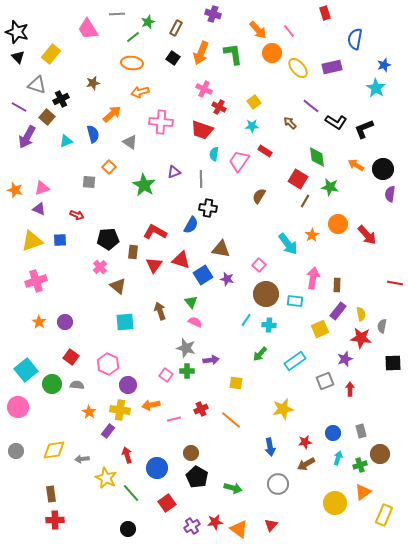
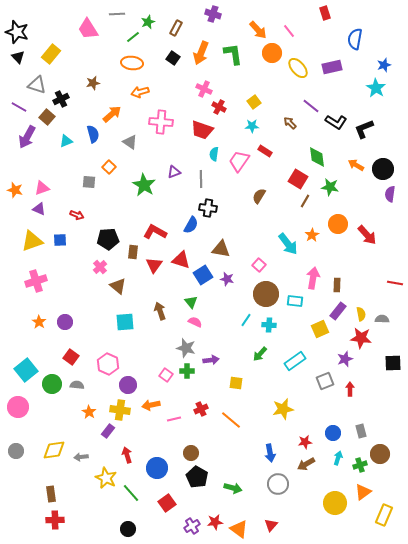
gray semicircle at (382, 326): moved 7 px up; rotated 80 degrees clockwise
blue arrow at (270, 447): moved 6 px down
gray arrow at (82, 459): moved 1 px left, 2 px up
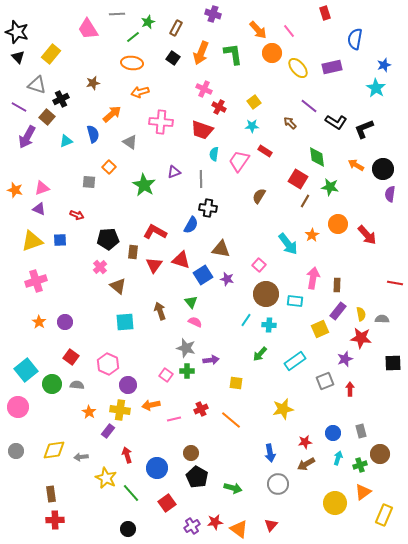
purple line at (311, 106): moved 2 px left
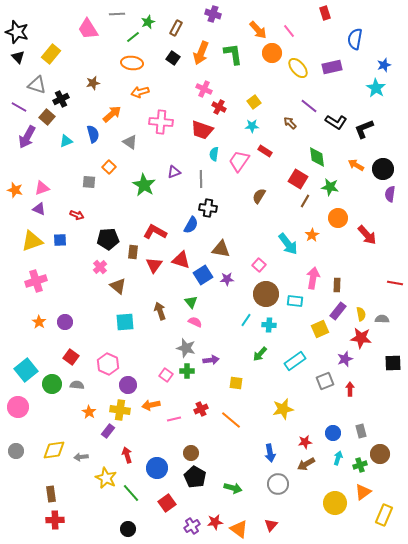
orange circle at (338, 224): moved 6 px up
purple star at (227, 279): rotated 16 degrees counterclockwise
black pentagon at (197, 477): moved 2 px left
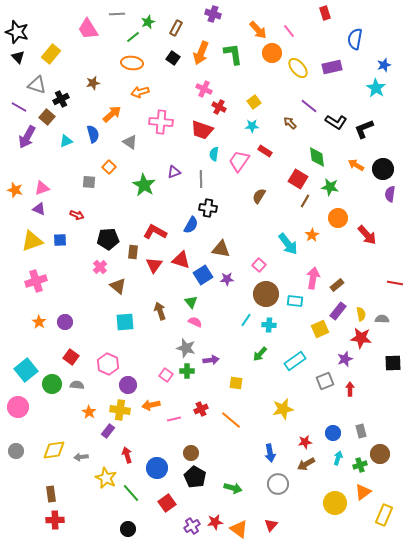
brown rectangle at (337, 285): rotated 48 degrees clockwise
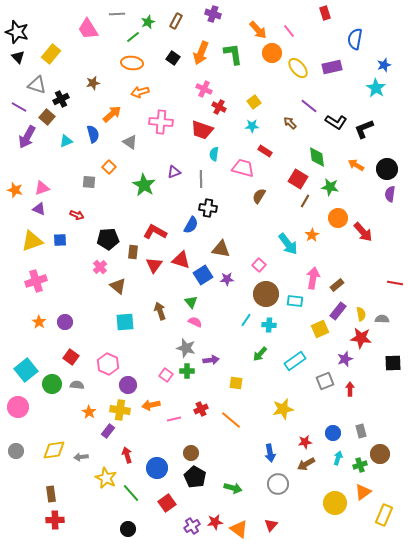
brown rectangle at (176, 28): moved 7 px up
pink trapezoid at (239, 161): moved 4 px right, 7 px down; rotated 70 degrees clockwise
black circle at (383, 169): moved 4 px right
red arrow at (367, 235): moved 4 px left, 3 px up
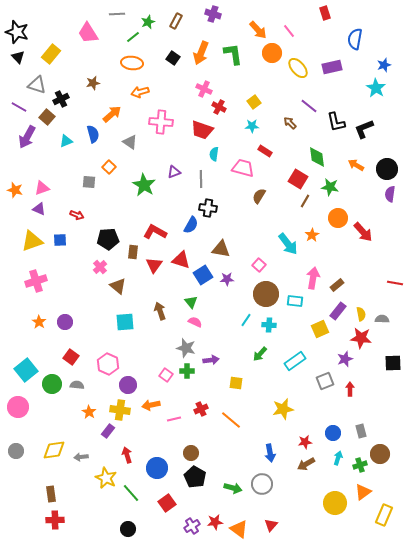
pink trapezoid at (88, 29): moved 4 px down
black L-shape at (336, 122): rotated 45 degrees clockwise
gray circle at (278, 484): moved 16 px left
